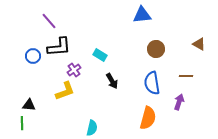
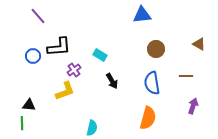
purple line: moved 11 px left, 5 px up
purple arrow: moved 14 px right, 4 px down
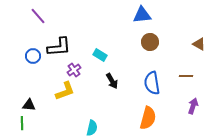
brown circle: moved 6 px left, 7 px up
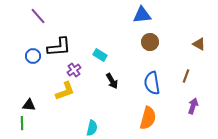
brown line: rotated 72 degrees counterclockwise
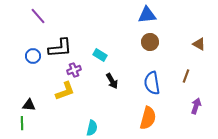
blue triangle: moved 5 px right
black L-shape: moved 1 px right, 1 px down
purple cross: rotated 16 degrees clockwise
purple arrow: moved 3 px right
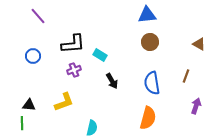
black L-shape: moved 13 px right, 4 px up
yellow L-shape: moved 1 px left, 11 px down
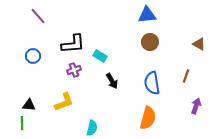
cyan rectangle: moved 1 px down
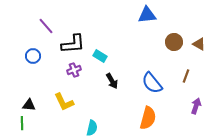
purple line: moved 8 px right, 10 px down
brown circle: moved 24 px right
blue semicircle: rotated 30 degrees counterclockwise
yellow L-shape: rotated 85 degrees clockwise
